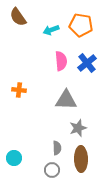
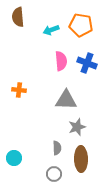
brown semicircle: rotated 30 degrees clockwise
blue cross: rotated 30 degrees counterclockwise
gray star: moved 1 px left, 1 px up
gray circle: moved 2 px right, 4 px down
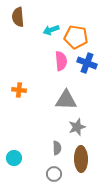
orange pentagon: moved 5 px left, 12 px down
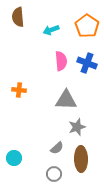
orange pentagon: moved 11 px right, 11 px up; rotated 25 degrees clockwise
gray semicircle: rotated 48 degrees clockwise
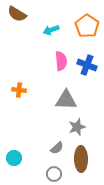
brown semicircle: moved 1 px left, 3 px up; rotated 54 degrees counterclockwise
blue cross: moved 2 px down
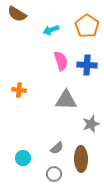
pink semicircle: rotated 12 degrees counterclockwise
blue cross: rotated 18 degrees counterclockwise
gray star: moved 14 px right, 3 px up
cyan circle: moved 9 px right
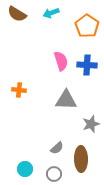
cyan arrow: moved 17 px up
cyan circle: moved 2 px right, 11 px down
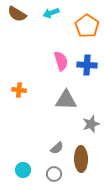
cyan circle: moved 2 px left, 1 px down
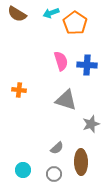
orange pentagon: moved 12 px left, 3 px up
gray triangle: rotated 15 degrees clockwise
brown ellipse: moved 3 px down
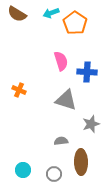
blue cross: moved 7 px down
orange cross: rotated 16 degrees clockwise
gray semicircle: moved 4 px right, 7 px up; rotated 144 degrees counterclockwise
